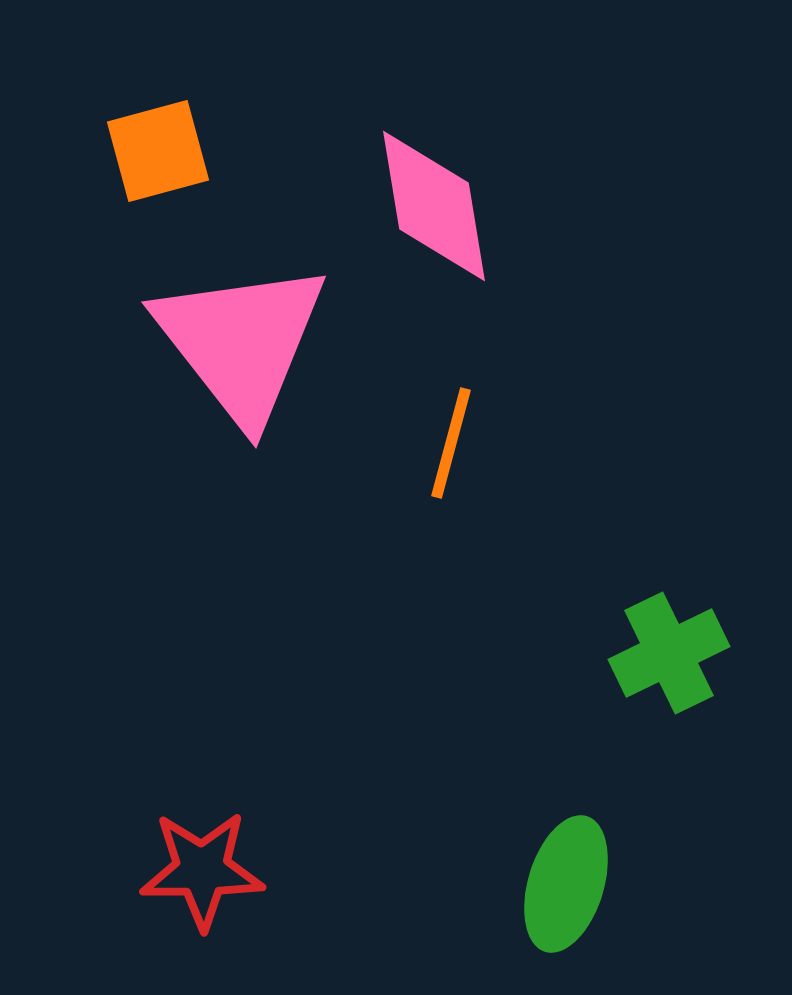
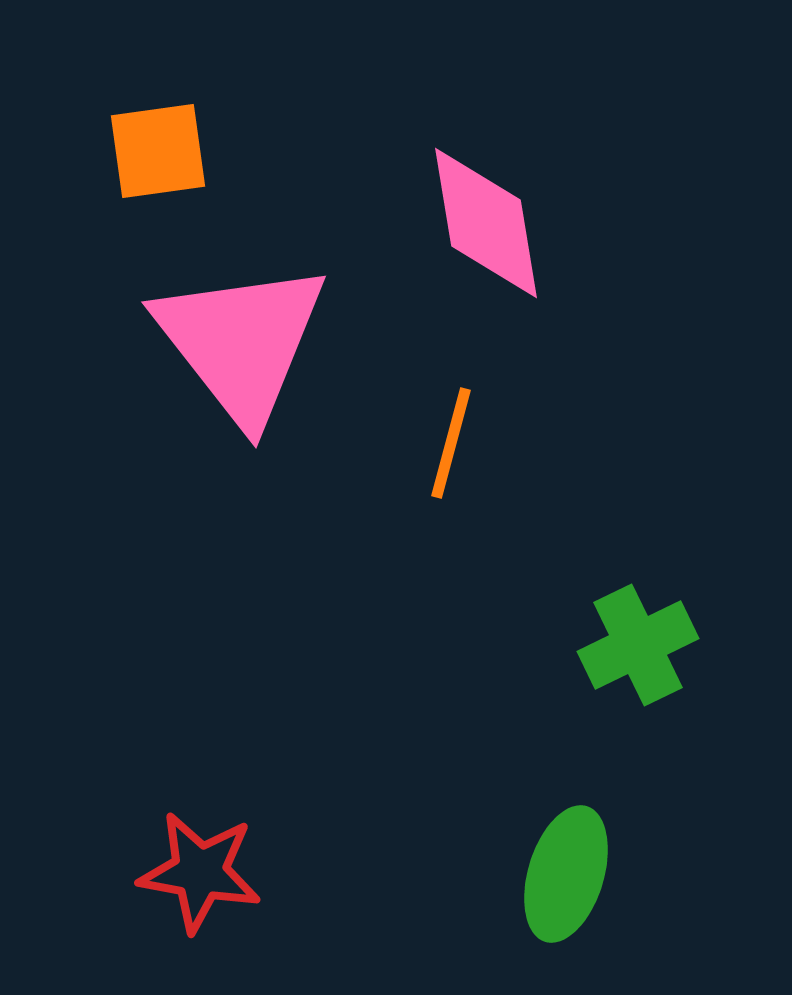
orange square: rotated 7 degrees clockwise
pink diamond: moved 52 px right, 17 px down
green cross: moved 31 px left, 8 px up
red star: moved 2 px left, 2 px down; rotated 10 degrees clockwise
green ellipse: moved 10 px up
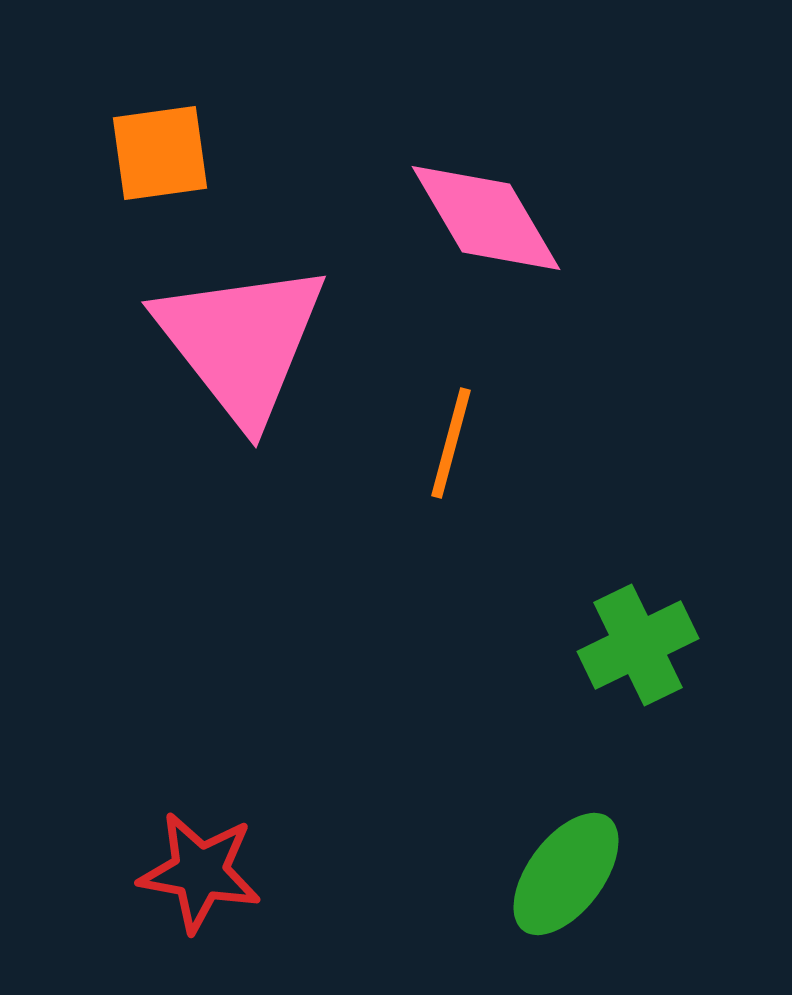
orange square: moved 2 px right, 2 px down
pink diamond: moved 5 px up; rotated 21 degrees counterclockwise
green ellipse: rotated 20 degrees clockwise
